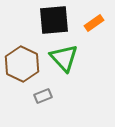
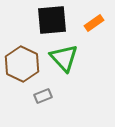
black square: moved 2 px left
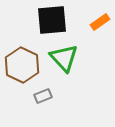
orange rectangle: moved 6 px right, 1 px up
brown hexagon: moved 1 px down
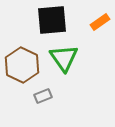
green triangle: rotated 8 degrees clockwise
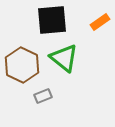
green triangle: rotated 16 degrees counterclockwise
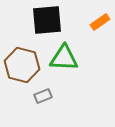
black square: moved 5 px left
green triangle: rotated 36 degrees counterclockwise
brown hexagon: rotated 12 degrees counterclockwise
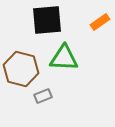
brown hexagon: moved 1 px left, 4 px down
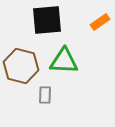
green triangle: moved 3 px down
brown hexagon: moved 3 px up
gray rectangle: moved 2 px right, 1 px up; rotated 66 degrees counterclockwise
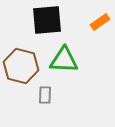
green triangle: moved 1 px up
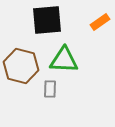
gray rectangle: moved 5 px right, 6 px up
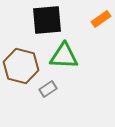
orange rectangle: moved 1 px right, 3 px up
green triangle: moved 4 px up
gray rectangle: moved 2 px left; rotated 54 degrees clockwise
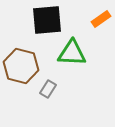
green triangle: moved 8 px right, 3 px up
gray rectangle: rotated 24 degrees counterclockwise
